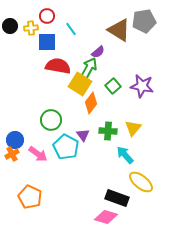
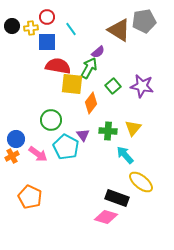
red circle: moved 1 px down
black circle: moved 2 px right
yellow square: moved 8 px left; rotated 25 degrees counterclockwise
blue circle: moved 1 px right, 1 px up
orange cross: moved 2 px down
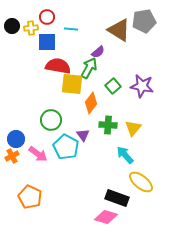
cyan line: rotated 48 degrees counterclockwise
green cross: moved 6 px up
